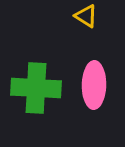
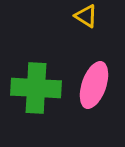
pink ellipse: rotated 18 degrees clockwise
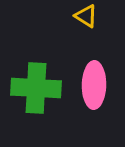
pink ellipse: rotated 18 degrees counterclockwise
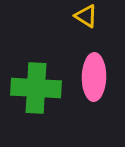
pink ellipse: moved 8 px up
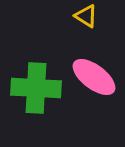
pink ellipse: rotated 54 degrees counterclockwise
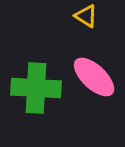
pink ellipse: rotated 6 degrees clockwise
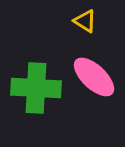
yellow triangle: moved 1 px left, 5 px down
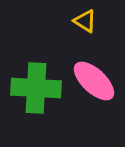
pink ellipse: moved 4 px down
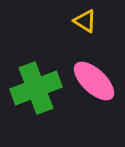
green cross: rotated 24 degrees counterclockwise
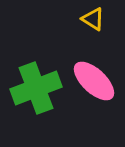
yellow triangle: moved 8 px right, 2 px up
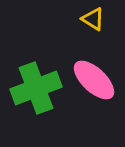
pink ellipse: moved 1 px up
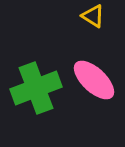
yellow triangle: moved 3 px up
